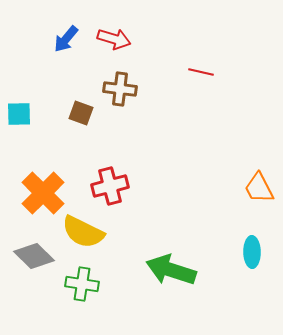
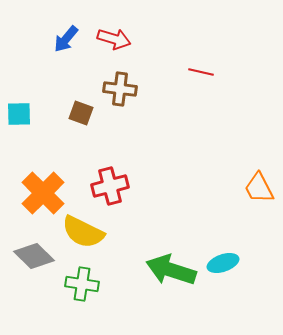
cyan ellipse: moved 29 px left, 11 px down; rotated 72 degrees clockwise
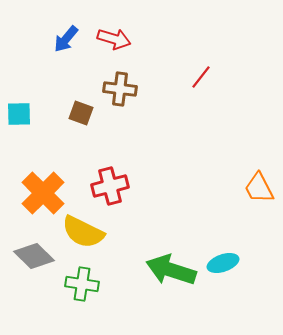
red line: moved 5 px down; rotated 65 degrees counterclockwise
